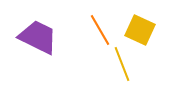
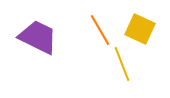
yellow square: moved 1 px up
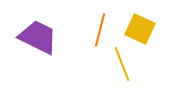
orange line: rotated 44 degrees clockwise
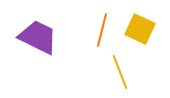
orange line: moved 2 px right
yellow line: moved 2 px left, 8 px down
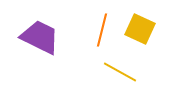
purple trapezoid: moved 2 px right
yellow line: rotated 40 degrees counterclockwise
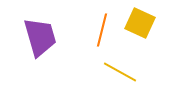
yellow square: moved 6 px up
purple trapezoid: rotated 48 degrees clockwise
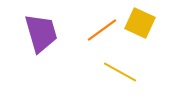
orange line: rotated 40 degrees clockwise
purple trapezoid: moved 1 px right, 4 px up
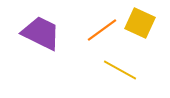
purple trapezoid: rotated 48 degrees counterclockwise
yellow line: moved 2 px up
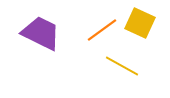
yellow line: moved 2 px right, 4 px up
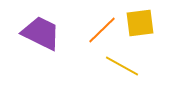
yellow square: rotated 32 degrees counterclockwise
orange line: rotated 8 degrees counterclockwise
